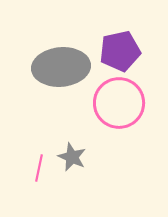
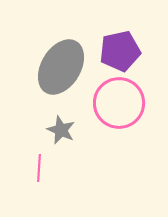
gray ellipse: rotated 54 degrees counterclockwise
gray star: moved 11 px left, 27 px up
pink line: rotated 8 degrees counterclockwise
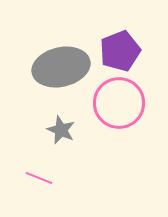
purple pentagon: rotated 9 degrees counterclockwise
gray ellipse: rotated 46 degrees clockwise
pink line: moved 10 px down; rotated 72 degrees counterclockwise
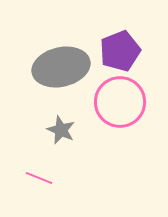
pink circle: moved 1 px right, 1 px up
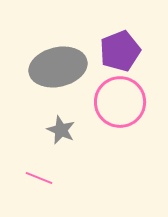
gray ellipse: moved 3 px left
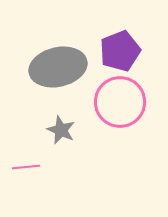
pink line: moved 13 px left, 11 px up; rotated 28 degrees counterclockwise
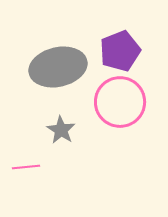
gray star: rotated 8 degrees clockwise
